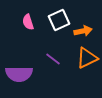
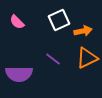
pink semicircle: moved 11 px left; rotated 28 degrees counterclockwise
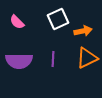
white square: moved 1 px left, 1 px up
purple line: rotated 56 degrees clockwise
purple semicircle: moved 13 px up
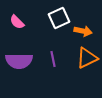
white square: moved 1 px right, 1 px up
orange arrow: rotated 24 degrees clockwise
purple line: rotated 14 degrees counterclockwise
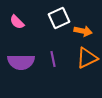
purple semicircle: moved 2 px right, 1 px down
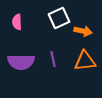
pink semicircle: rotated 42 degrees clockwise
orange triangle: moved 2 px left, 3 px down; rotated 20 degrees clockwise
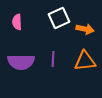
orange arrow: moved 2 px right, 2 px up
purple line: rotated 14 degrees clockwise
